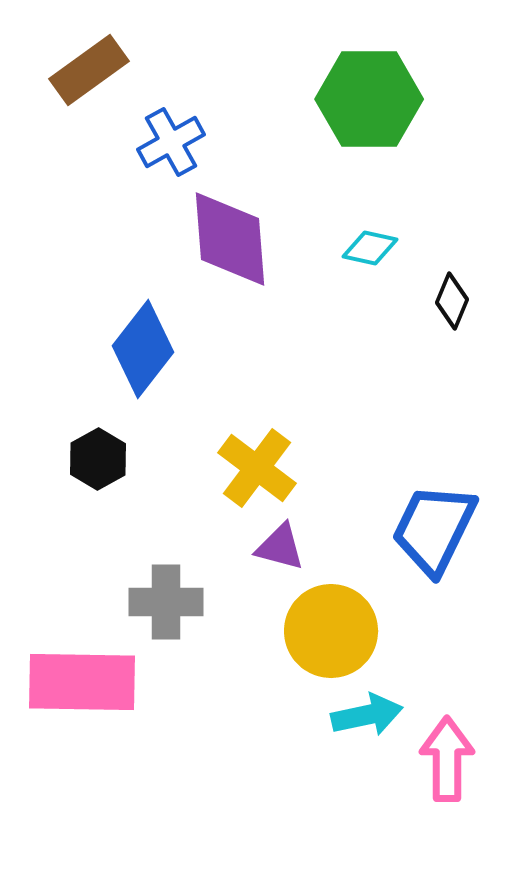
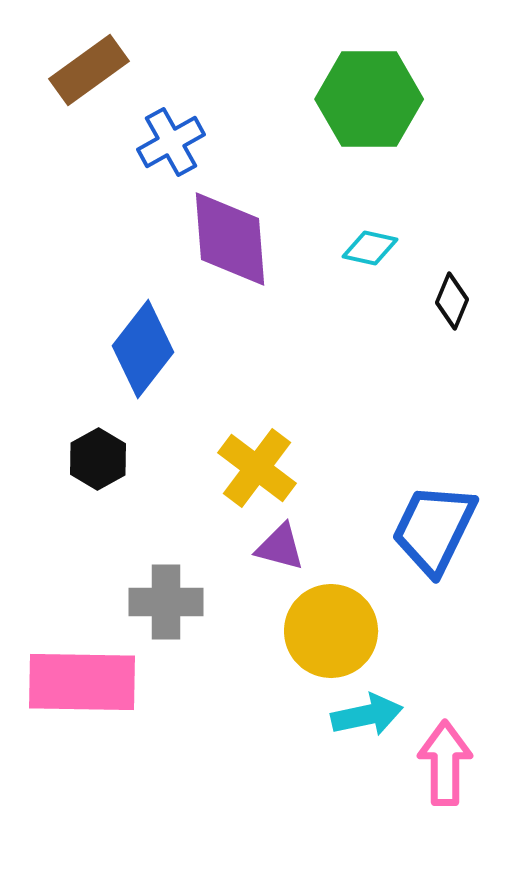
pink arrow: moved 2 px left, 4 px down
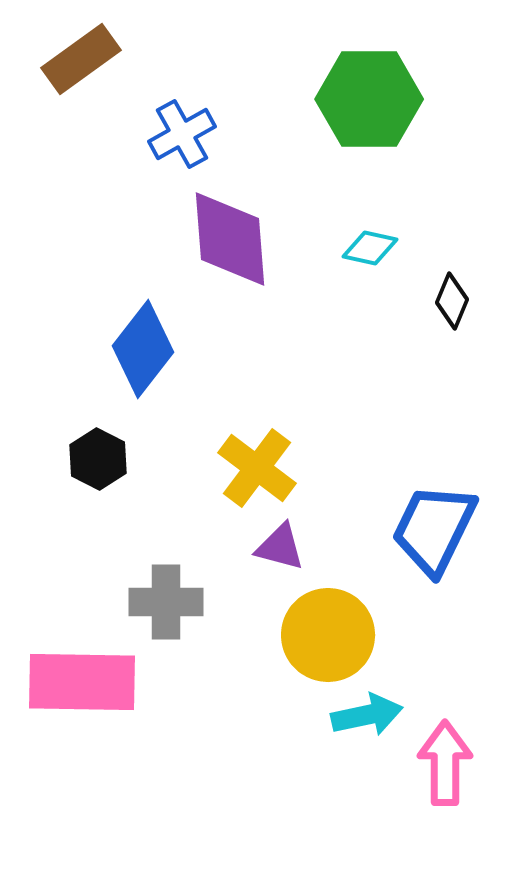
brown rectangle: moved 8 px left, 11 px up
blue cross: moved 11 px right, 8 px up
black hexagon: rotated 4 degrees counterclockwise
yellow circle: moved 3 px left, 4 px down
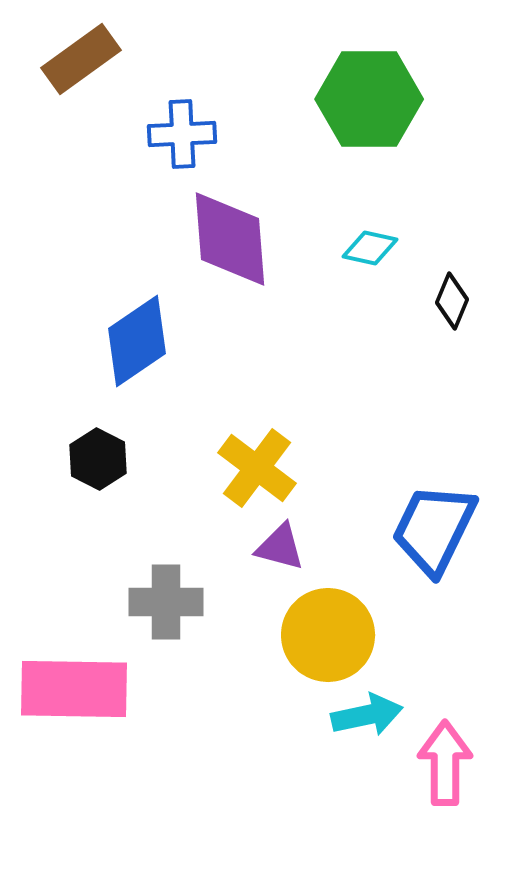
blue cross: rotated 26 degrees clockwise
blue diamond: moved 6 px left, 8 px up; rotated 18 degrees clockwise
pink rectangle: moved 8 px left, 7 px down
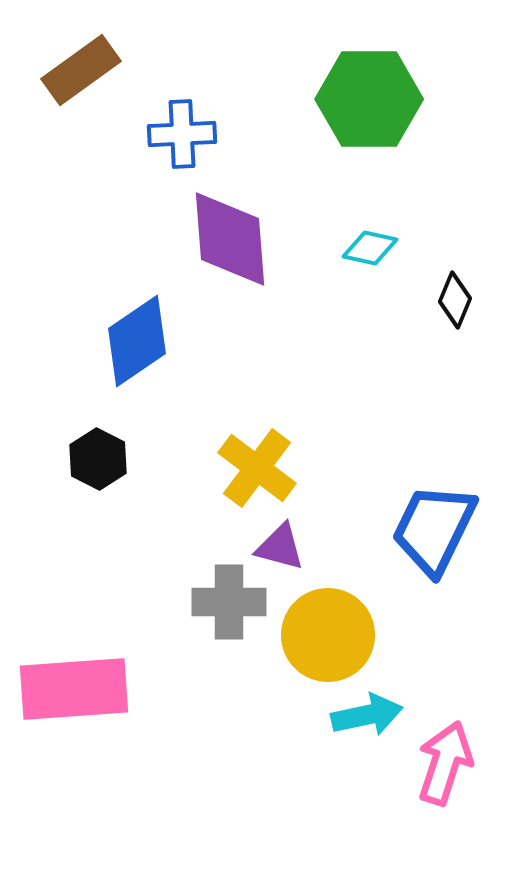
brown rectangle: moved 11 px down
black diamond: moved 3 px right, 1 px up
gray cross: moved 63 px right
pink rectangle: rotated 5 degrees counterclockwise
pink arrow: rotated 18 degrees clockwise
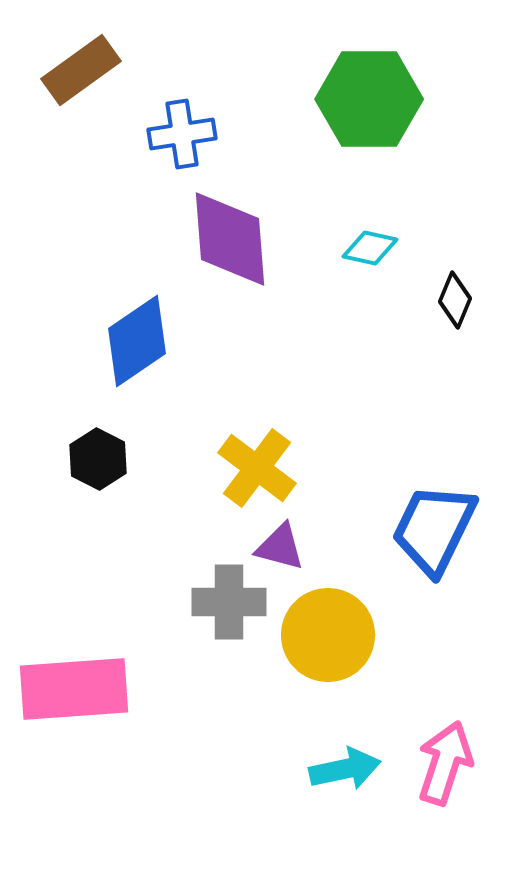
blue cross: rotated 6 degrees counterclockwise
cyan arrow: moved 22 px left, 54 px down
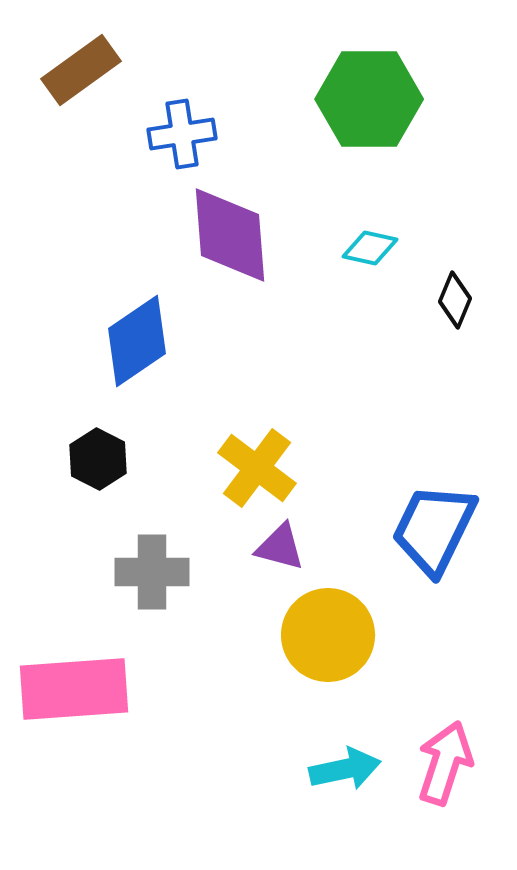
purple diamond: moved 4 px up
gray cross: moved 77 px left, 30 px up
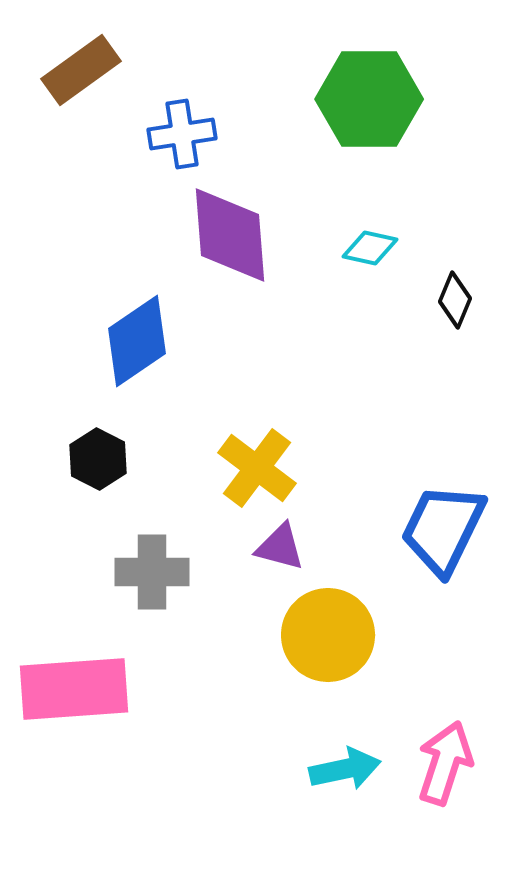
blue trapezoid: moved 9 px right
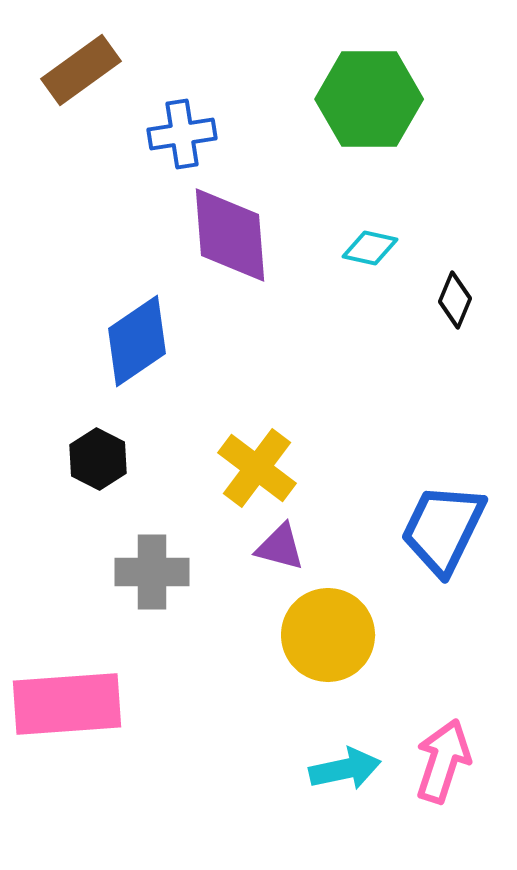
pink rectangle: moved 7 px left, 15 px down
pink arrow: moved 2 px left, 2 px up
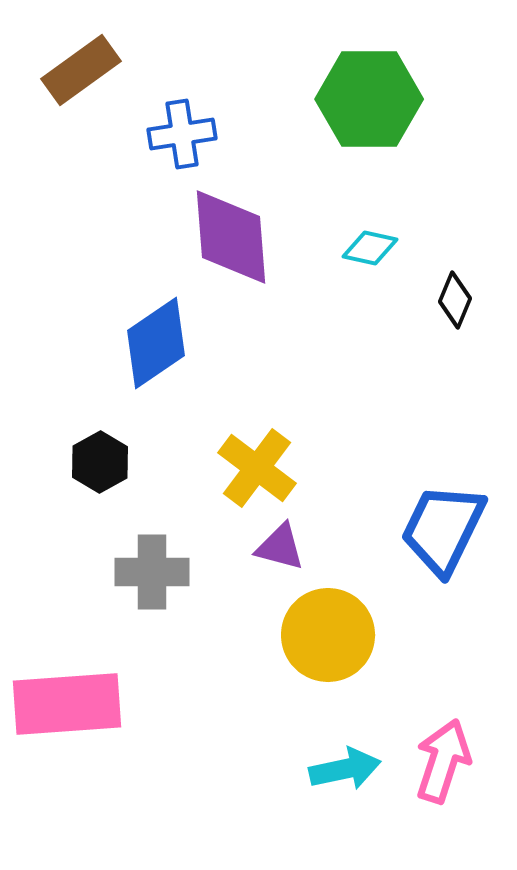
purple diamond: moved 1 px right, 2 px down
blue diamond: moved 19 px right, 2 px down
black hexagon: moved 2 px right, 3 px down; rotated 4 degrees clockwise
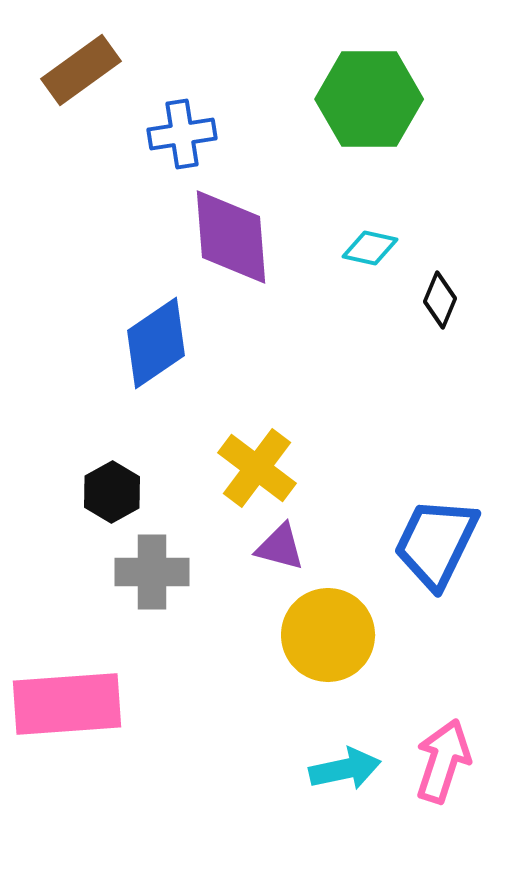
black diamond: moved 15 px left
black hexagon: moved 12 px right, 30 px down
blue trapezoid: moved 7 px left, 14 px down
